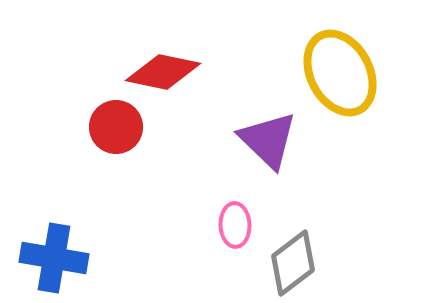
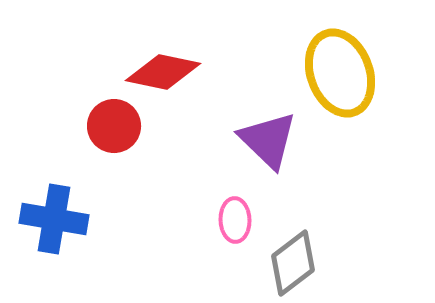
yellow ellipse: rotated 8 degrees clockwise
red circle: moved 2 px left, 1 px up
pink ellipse: moved 5 px up
blue cross: moved 39 px up
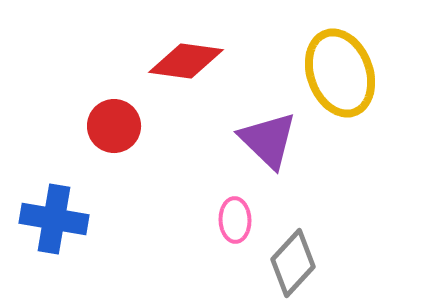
red diamond: moved 23 px right, 11 px up; rotated 4 degrees counterclockwise
gray diamond: rotated 10 degrees counterclockwise
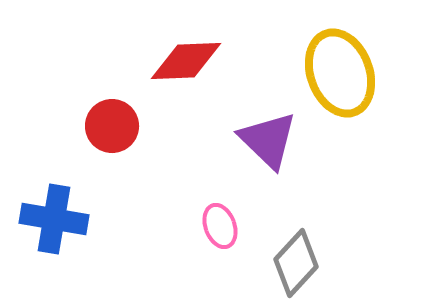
red diamond: rotated 10 degrees counterclockwise
red circle: moved 2 px left
pink ellipse: moved 15 px left, 6 px down; rotated 18 degrees counterclockwise
gray diamond: moved 3 px right
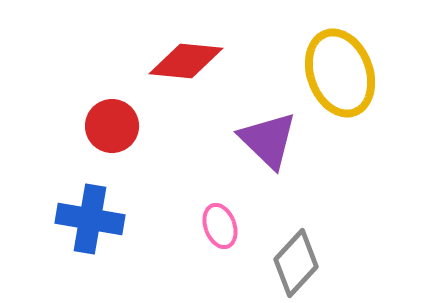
red diamond: rotated 8 degrees clockwise
blue cross: moved 36 px right
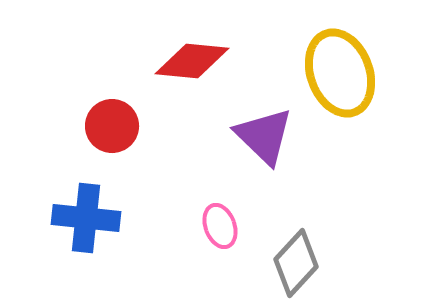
red diamond: moved 6 px right
purple triangle: moved 4 px left, 4 px up
blue cross: moved 4 px left, 1 px up; rotated 4 degrees counterclockwise
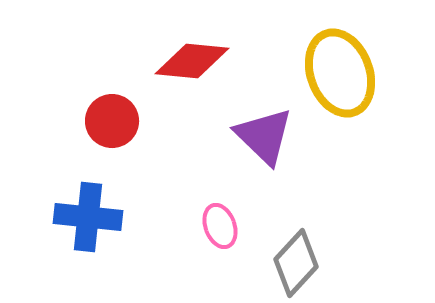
red circle: moved 5 px up
blue cross: moved 2 px right, 1 px up
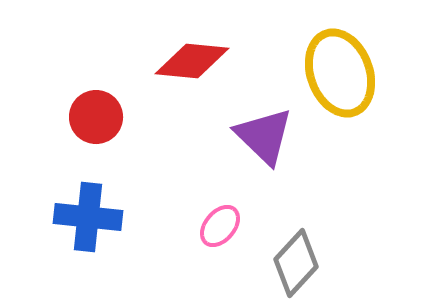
red circle: moved 16 px left, 4 px up
pink ellipse: rotated 60 degrees clockwise
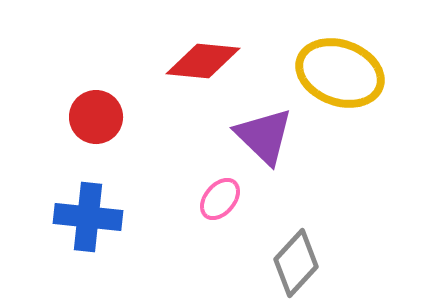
red diamond: moved 11 px right
yellow ellipse: rotated 50 degrees counterclockwise
pink ellipse: moved 27 px up
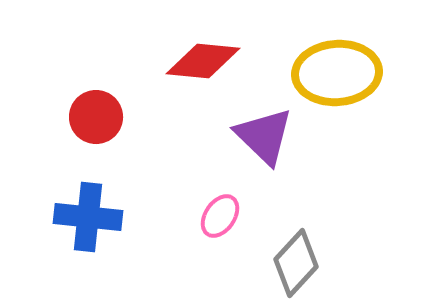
yellow ellipse: moved 3 px left; rotated 24 degrees counterclockwise
pink ellipse: moved 17 px down; rotated 6 degrees counterclockwise
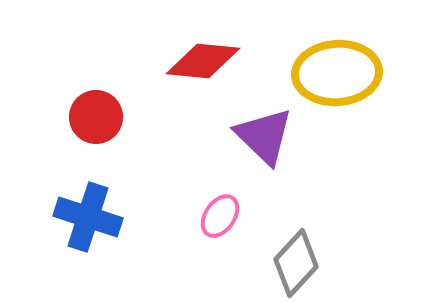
blue cross: rotated 12 degrees clockwise
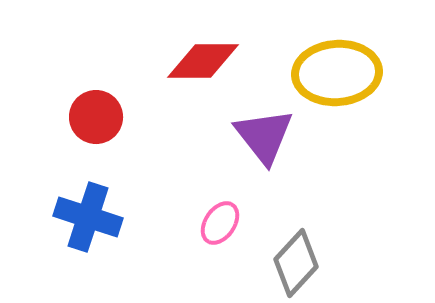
red diamond: rotated 6 degrees counterclockwise
purple triangle: rotated 8 degrees clockwise
pink ellipse: moved 7 px down
